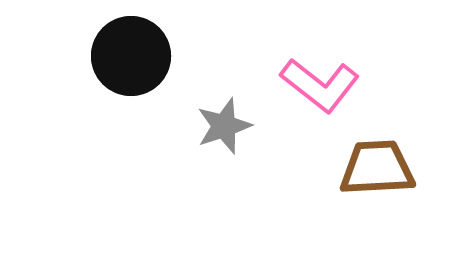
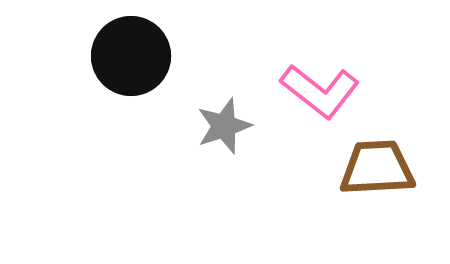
pink L-shape: moved 6 px down
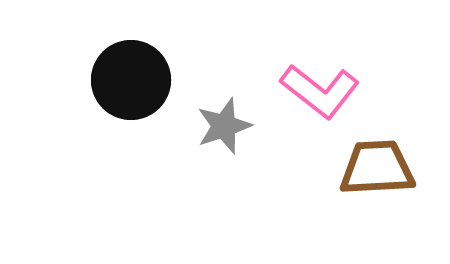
black circle: moved 24 px down
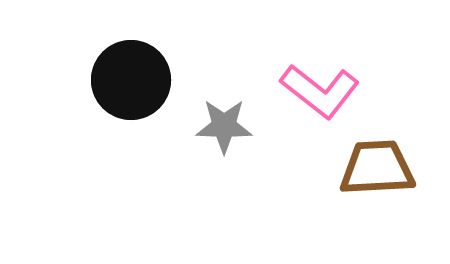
gray star: rotated 20 degrees clockwise
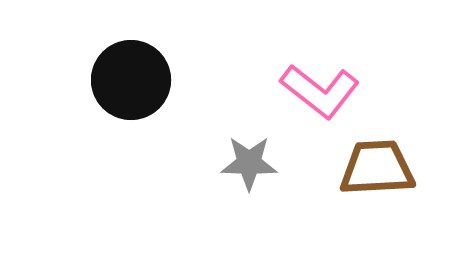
gray star: moved 25 px right, 37 px down
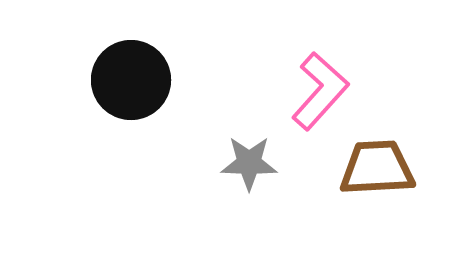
pink L-shape: rotated 86 degrees counterclockwise
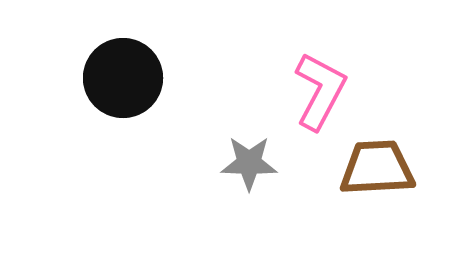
black circle: moved 8 px left, 2 px up
pink L-shape: rotated 14 degrees counterclockwise
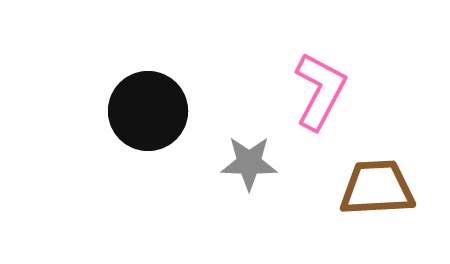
black circle: moved 25 px right, 33 px down
brown trapezoid: moved 20 px down
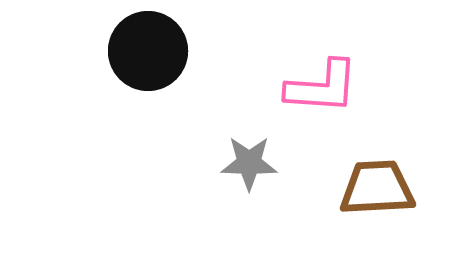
pink L-shape: moved 2 px right, 4 px up; rotated 66 degrees clockwise
black circle: moved 60 px up
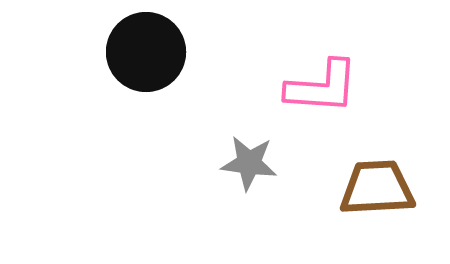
black circle: moved 2 px left, 1 px down
gray star: rotated 6 degrees clockwise
